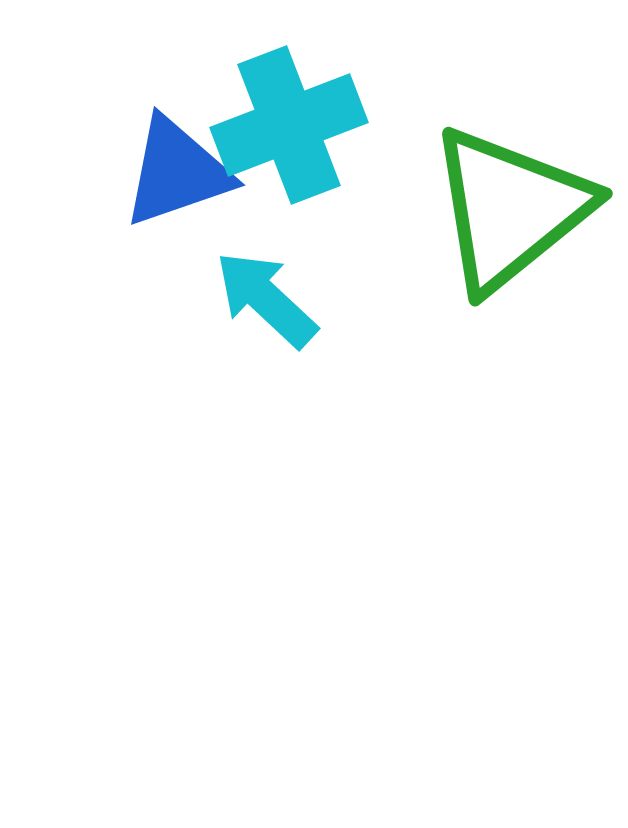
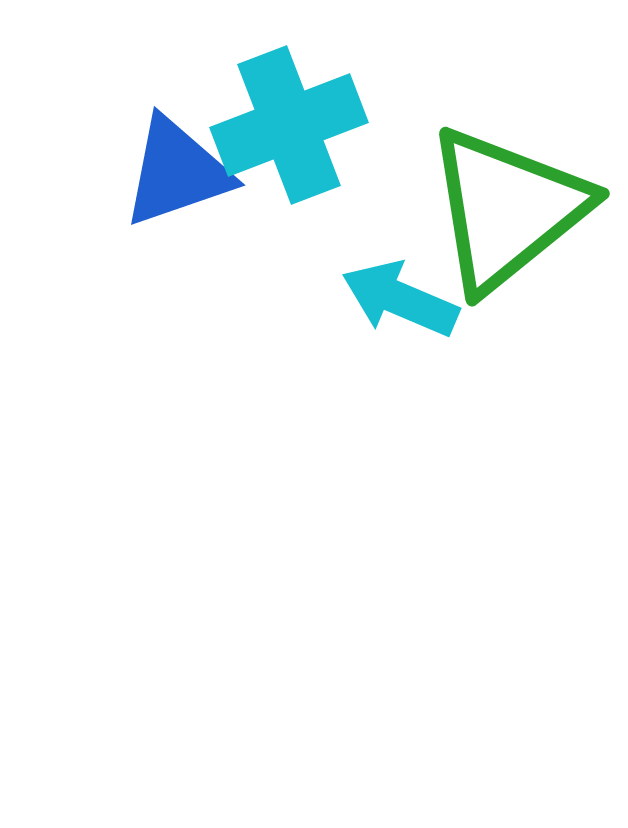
green triangle: moved 3 px left
cyan arrow: moved 134 px right; rotated 20 degrees counterclockwise
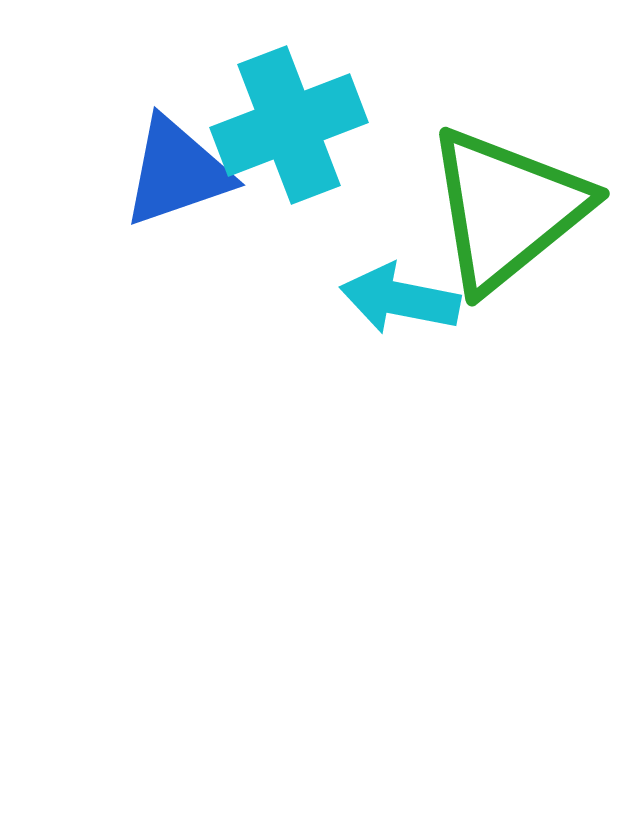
cyan arrow: rotated 12 degrees counterclockwise
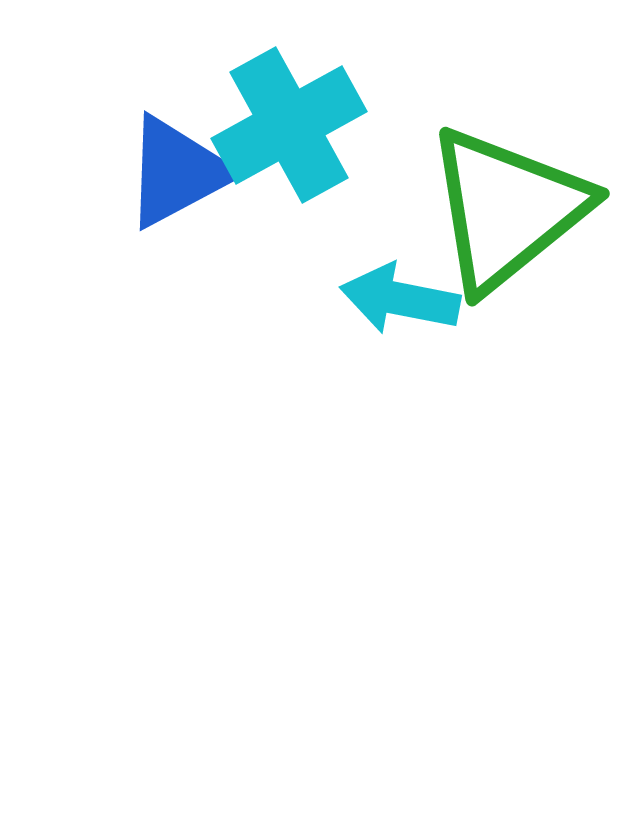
cyan cross: rotated 8 degrees counterclockwise
blue triangle: rotated 9 degrees counterclockwise
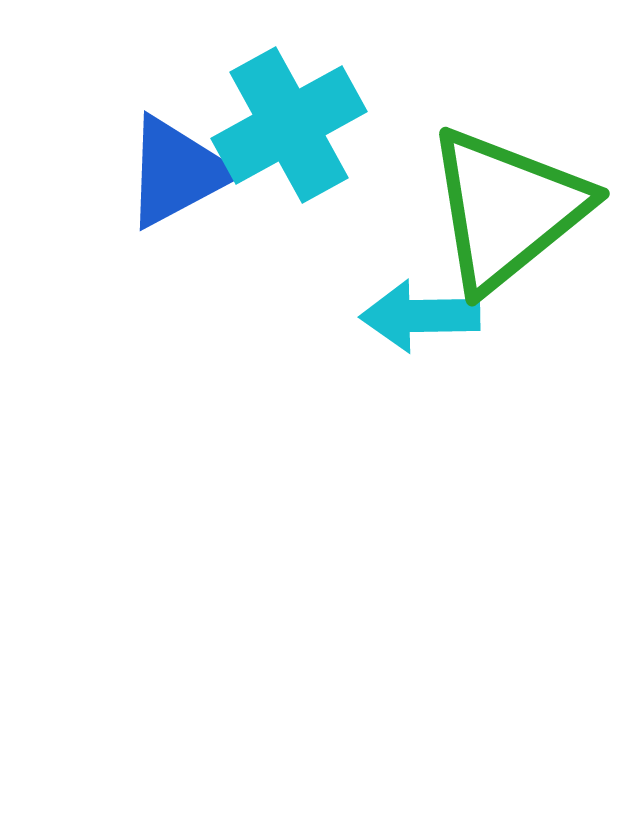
cyan arrow: moved 20 px right, 17 px down; rotated 12 degrees counterclockwise
